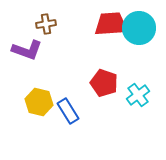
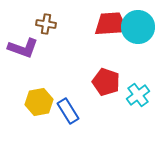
brown cross: rotated 18 degrees clockwise
cyan circle: moved 1 px left, 1 px up
purple L-shape: moved 4 px left, 2 px up
red pentagon: moved 2 px right, 1 px up
yellow hexagon: rotated 24 degrees counterclockwise
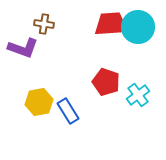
brown cross: moved 2 px left
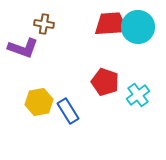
red pentagon: moved 1 px left
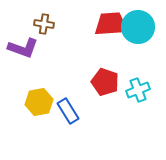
cyan cross: moved 5 px up; rotated 15 degrees clockwise
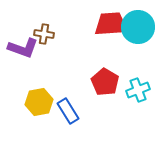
brown cross: moved 10 px down
red pentagon: rotated 12 degrees clockwise
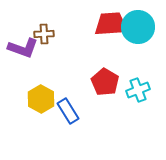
brown cross: rotated 12 degrees counterclockwise
yellow hexagon: moved 2 px right, 3 px up; rotated 20 degrees counterclockwise
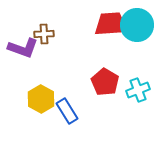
cyan circle: moved 1 px left, 2 px up
blue rectangle: moved 1 px left
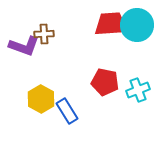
purple L-shape: moved 1 px right, 2 px up
red pentagon: rotated 20 degrees counterclockwise
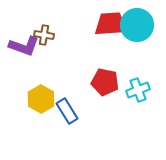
brown cross: moved 1 px down; rotated 12 degrees clockwise
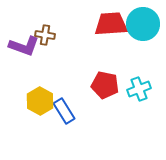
cyan circle: moved 6 px right, 1 px up
brown cross: moved 1 px right
red pentagon: moved 3 px down
cyan cross: moved 1 px right, 1 px up
yellow hexagon: moved 1 px left, 2 px down
blue rectangle: moved 3 px left
